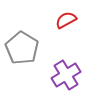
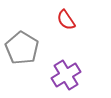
red semicircle: rotated 95 degrees counterclockwise
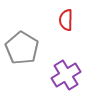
red semicircle: rotated 35 degrees clockwise
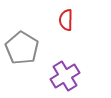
purple cross: moved 1 px left, 1 px down
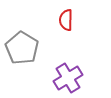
purple cross: moved 3 px right, 2 px down
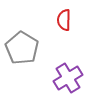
red semicircle: moved 2 px left
